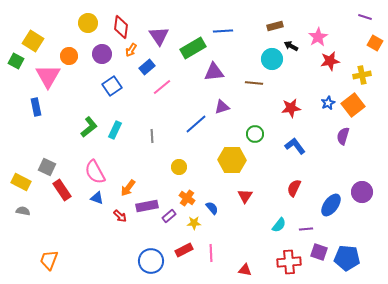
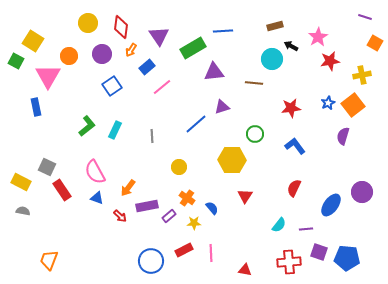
green L-shape at (89, 127): moved 2 px left, 1 px up
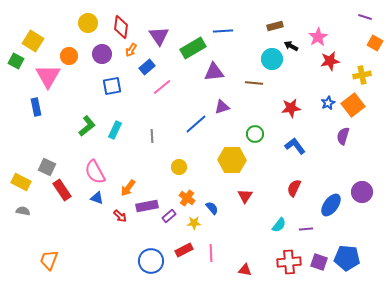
blue square at (112, 86): rotated 24 degrees clockwise
purple square at (319, 252): moved 10 px down
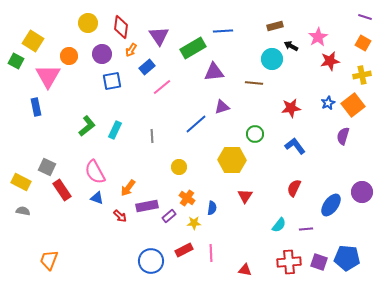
orange square at (375, 43): moved 12 px left
blue square at (112, 86): moved 5 px up
blue semicircle at (212, 208): rotated 48 degrees clockwise
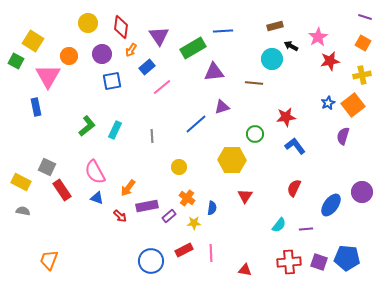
red star at (291, 108): moved 5 px left, 9 px down
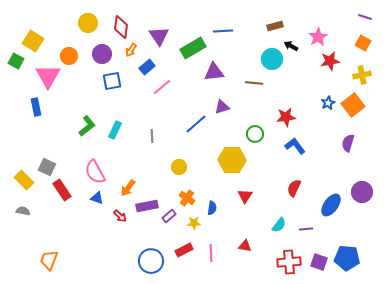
purple semicircle at (343, 136): moved 5 px right, 7 px down
yellow rectangle at (21, 182): moved 3 px right, 2 px up; rotated 18 degrees clockwise
red triangle at (245, 270): moved 24 px up
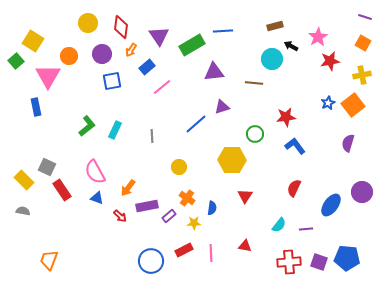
green rectangle at (193, 48): moved 1 px left, 3 px up
green square at (16, 61): rotated 21 degrees clockwise
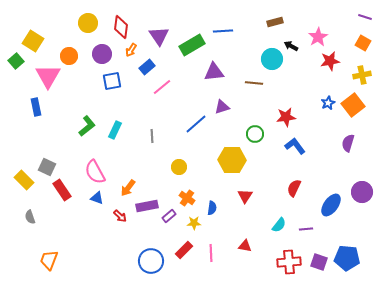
brown rectangle at (275, 26): moved 4 px up
gray semicircle at (23, 211): moved 7 px right, 6 px down; rotated 120 degrees counterclockwise
red rectangle at (184, 250): rotated 18 degrees counterclockwise
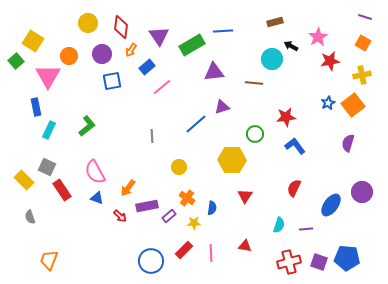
cyan rectangle at (115, 130): moved 66 px left
cyan semicircle at (279, 225): rotated 21 degrees counterclockwise
red cross at (289, 262): rotated 10 degrees counterclockwise
